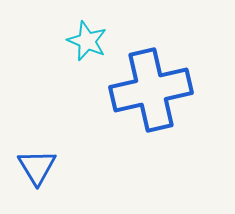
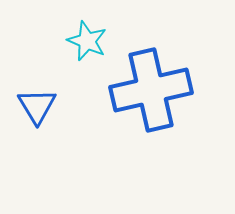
blue triangle: moved 61 px up
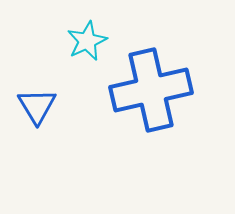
cyan star: rotated 24 degrees clockwise
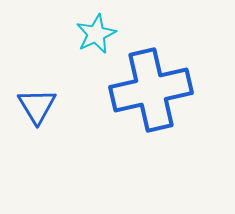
cyan star: moved 9 px right, 7 px up
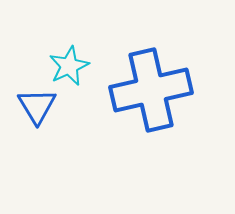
cyan star: moved 27 px left, 32 px down
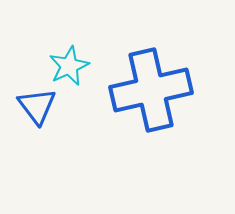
blue triangle: rotated 6 degrees counterclockwise
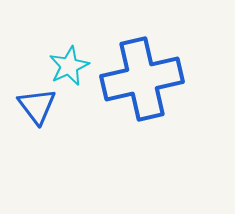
blue cross: moved 9 px left, 11 px up
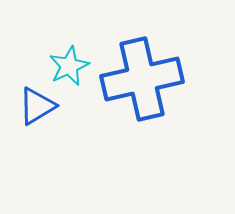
blue triangle: rotated 36 degrees clockwise
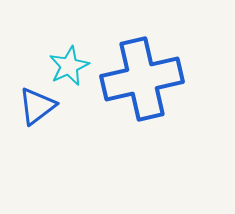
blue triangle: rotated 6 degrees counterclockwise
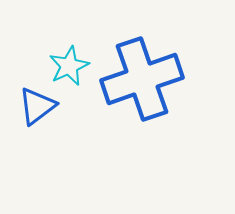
blue cross: rotated 6 degrees counterclockwise
